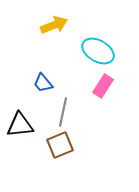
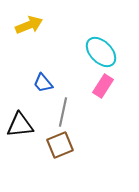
yellow arrow: moved 25 px left
cyan ellipse: moved 3 px right, 1 px down; rotated 16 degrees clockwise
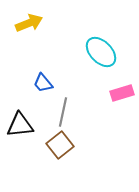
yellow arrow: moved 2 px up
pink rectangle: moved 19 px right, 7 px down; rotated 40 degrees clockwise
brown square: rotated 16 degrees counterclockwise
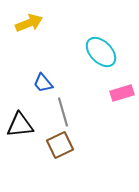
gray line: rotated 28 degrees counterclockwise
brown square: rotated 12 degrees clockwise
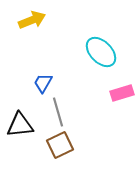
yellow arrow: moved 3 px right, 3 px up
blue trapezoid: rotated 70 degrees clockwise
gray line: moved 5 px left
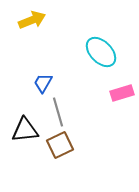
black triangle: moved 5 px right, 5 px down
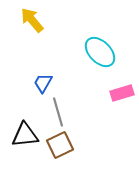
yellow arrow: rotated 108 degrees counterclockwise
cyan ellipse: moved 1 px left
black triangle: moved 5 px down
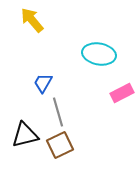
cyan ellipse: moved 1 px left, 2 px down; rotated 36 degrees counterclockwise
pink rectangle: rotated 10 degrees counterclockwise
black triangle: rotated 8 degrees counterclockwise
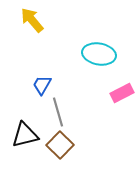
blue trapezoid: moved 1 px left, 2 px down
brown square: rotated 20 degrees counterclockwise
